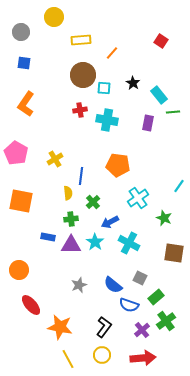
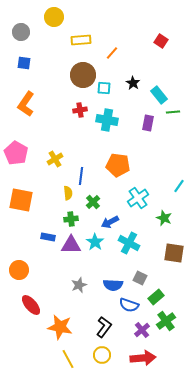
orange square at (21, 201): moved 1 px up
blue semicircle at (113, 285): rotated 36 degrees counterclockwise
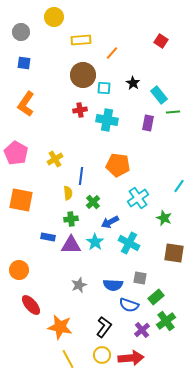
gray square at (140, 278): rotated 16 degrees counterclockwise
red arrow at (143, 358): moved 12 px left
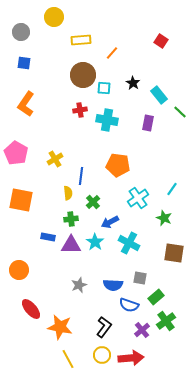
green line at (173, 112): moved 7 px right; rotated 48 degrees clockwise
cyan line at (179, 186): moved 7 px left, 3 px down
red ellipse at (31, 305): moved 4 px down
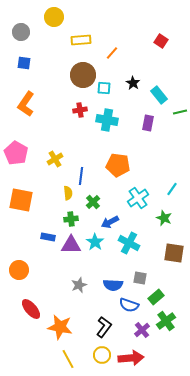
green line at (180, 112): rotated 56 degrees counterclockwise
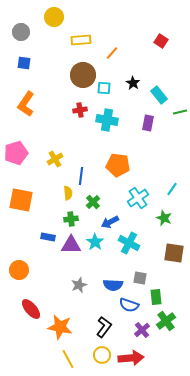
pink pentagon at (16, 153): rotated 25 degrees clockwise
green rectangle at (156, 297): rotated 56 degrees counterclockwise
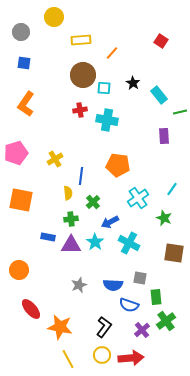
purple rectangle at (148, 123): moved 16 px right, 13 px down; rotated 14 degrees counterclockwise
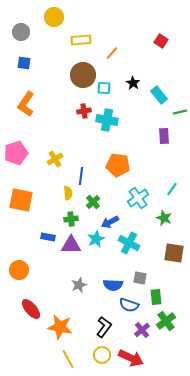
red cross at (80, 110): moved 4 px right, 1 px down
cyan star at (95, 242): moved 1 px right, 3 px up; rotated 12 degrees clockwise
red arrow at (131, 358): rotated 30 degrees clockwise
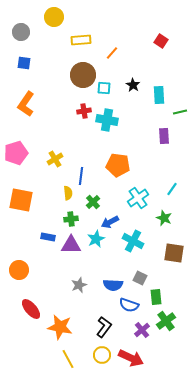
black star at (133, 83): moved 2 px down
cyan rectangle at (159, 95): rotated 36 degrees clockwise
cyan cross at (129, 243): moved 4 px right, 2 px up
gray square at (140, 278): rotated 16 degrees clockwise
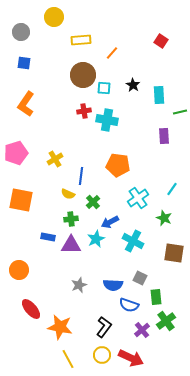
yellow semicircle at (68, 193): moved 1 px down; rotated 120 degrees clockwise
